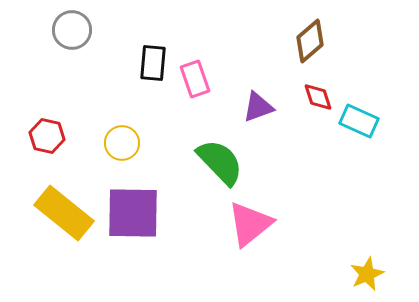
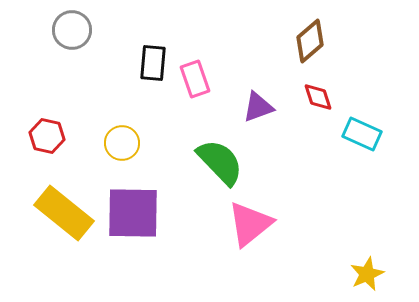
cyan rectangle: moved 3 px right, 13 px down
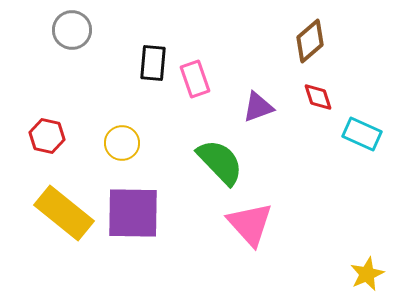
pink triangle: rotated 33 degrees counterclockwise
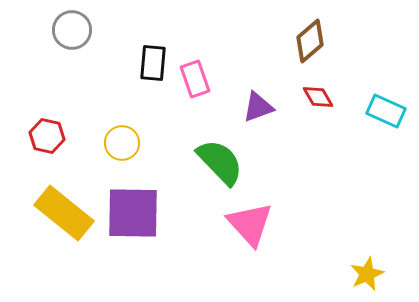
red diamond: rotated 12 degrees counterclockwise
cyan rectangle: moved 24 px right, 23 px up
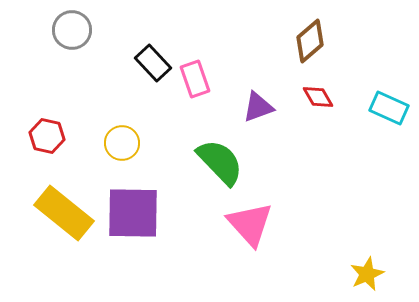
black rectangle: rotated 48 degrees counterclockwise
cyan rectangle: moved 3 px right, 3 px up
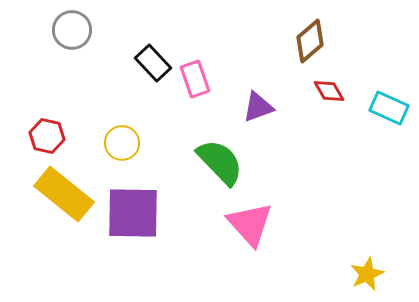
red diamond: moved 11 px right, 6 px up
yellow rectangle: moved 19 px up
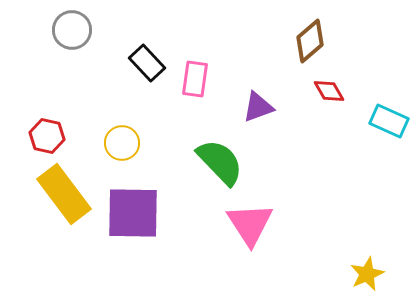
black rectangle: moved 6 px left
pink rectangle: rotated 27 degrees clockwise
cyan rectangle: moved 13 px down
yellow rectangle: rotated 14 degrees clockwise
pink triangle: rotated 9 degrees clockwise
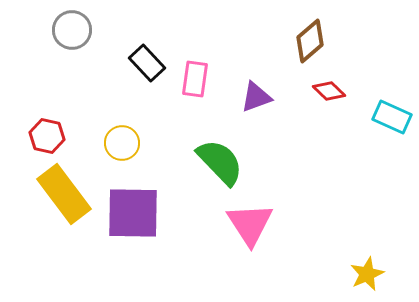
red diamond: rotated 16 degrees counterclockwise
purple triangle: moved 2 px left, 10 px up
cyan rectangle: moved 3 px right, 4 px up
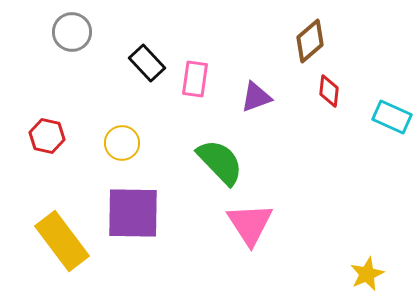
gray circle: moved 2 px down
red diamond: rotated 52 degrees clockwise
yellow rectangle: moved 2 px left, 47 px down
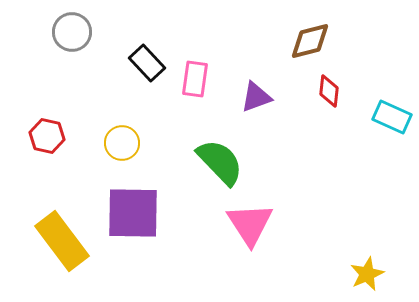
brown diamond: rotated 27 degrees clockwise
